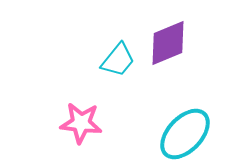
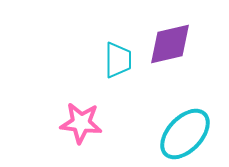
purple diamond: moved 2 px right, 1 px down; rotated 9 degrees clockwise
cyan trapezoid: rotated 39 degrees counterclockwise
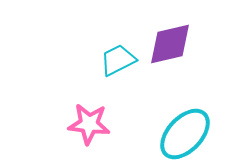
cyan trapezoid: rotated 117 degrees counterclockwise
pink star: moved 8 px right, 1 px down
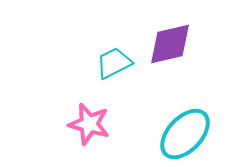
cyan trapezoid: moved 4 px left, 3 px down
pink star: rotated 9 degrees clockwise
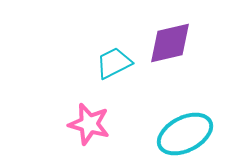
purple diamond: moved 1 px up
cyan ellipse: rotated 20 degrees clockwise
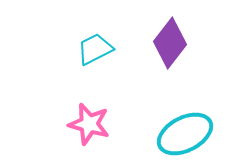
purple diamond: rotated 39 degrees counterclockwise
cyan trapezoid: moved 19 px left, 14 px up
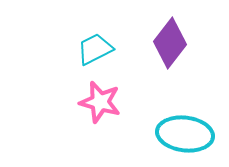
pink star: moved 11 px right, 22 px up
cyan ellipse: rotated 34 degrees clockwise
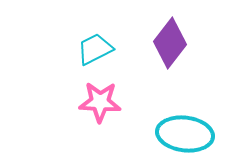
pink star: rotated 12 degrees counterclockwise
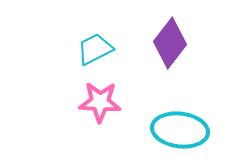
cyan ellipse: moved 5 px left, 4 px up
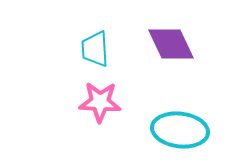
purple diamond: moved 1 px right, 1 px down; rotated 63 degrees counterclockwise
cyan trapezoid: rotated 66 degrees counterclockwise
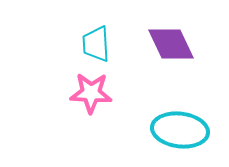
cyan trapezoid: moved 1 px right, 5 px up
pink star: moved 9 px left, 9 px up
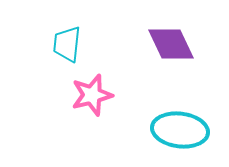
cyan trapezoid: moved 29 px left; rotated 9 degrees clockwise
pink star: moved 1 px right, 2 px down; rotated 18 degrees counterclockwise
